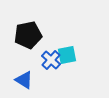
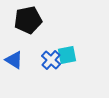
black pentagon: moved 15 px up
blue triangle: moved 10 px left, 20 px up
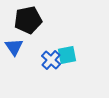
blue triangle: moved 13 px up; rotated 24 degrees clockwise
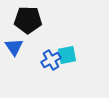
black pentagon: rotated 12 degrees clockwise
blue cross: rotated 18 degrees clockwise
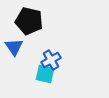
black pentagon: moved 1 px right, 1 px down; rotated 12 degrees clockwise
cyan square: moved 22 px left, 19 px down; rotated 24 degrees clockwise
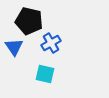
blue cross: moved 17 px up
